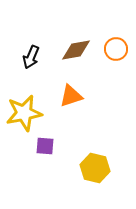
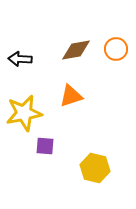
black arrow: moved 11 px left, 2 px down; rotated 70 degrees clockwise
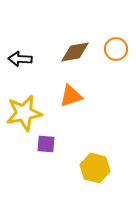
brown diamond: moved 1 px left, 2 px down
purple square: moved 1 px right, 2 px up
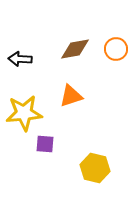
brown diamond: moved 3 px up
yellow star: rotated 6 degrees clockwise
purple square: moved 1 px left
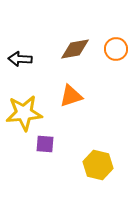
yellow hexagon: moved 3 px right, 3 px up
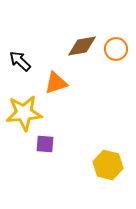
brown diamond: moved 7 px right, 3 px up
black arrow: moved 2 px down; rotated 40 degrees clockwise
orange triangle: moved 15 px left, 13 px up
yellow hexagon: moved 10 px right
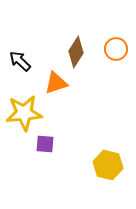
brown diamond: moved 6 px left, 6 px down; rotated 48 degrees counterclockwise
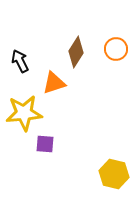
black arrow: rotated 20 degrees clockwise
orange triangle: moved 2 px left
yellow hexagon: moved 6 px right, 9 px down
